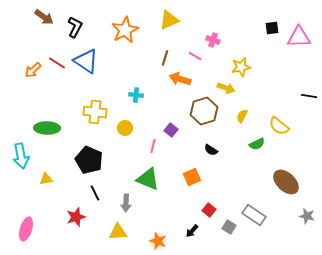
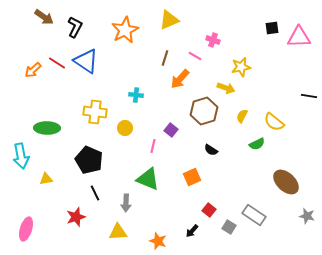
orange arrow at (180, 79): rotated 65 degrees counterclockwise
yellow semicircle at (279, 126): moved 5 px left, 4 px up
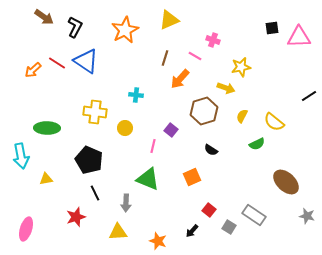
black line at (309, 96): rotated 42 degrees counterclockwise
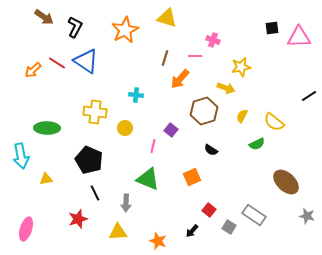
yellow triangle at (169, 20): moved 2 px left, 2 px up; rotated 40 degrees clockwise
pink line at (195, 56): rotated 32 degrees counterclockwise
red star at (76, 217): moved 2 px right, 2 px down
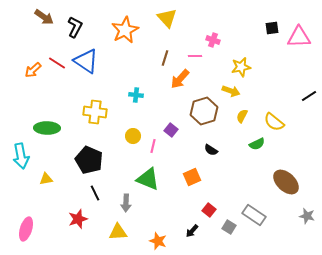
yellow triangle at (167, 18): rotated 30 degrees clockwise
yellow arrow at (226, 88): moved 5 px right, 3 px down
yellow circle at (125, 128): moved 8 px right, 8 px down
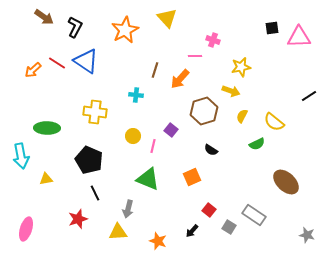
brown line at (165, 58): moved 10 px left, 12 px down
gray arrow at (126, 203): moved 2 px right, 6 px down; rotated 12 degrees clockwise
gray star at (307, 216): moved 19 px down
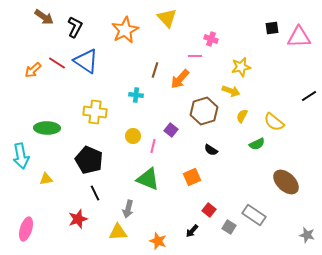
pink cross at (213, 40): moved 2 px left, 1 px up
